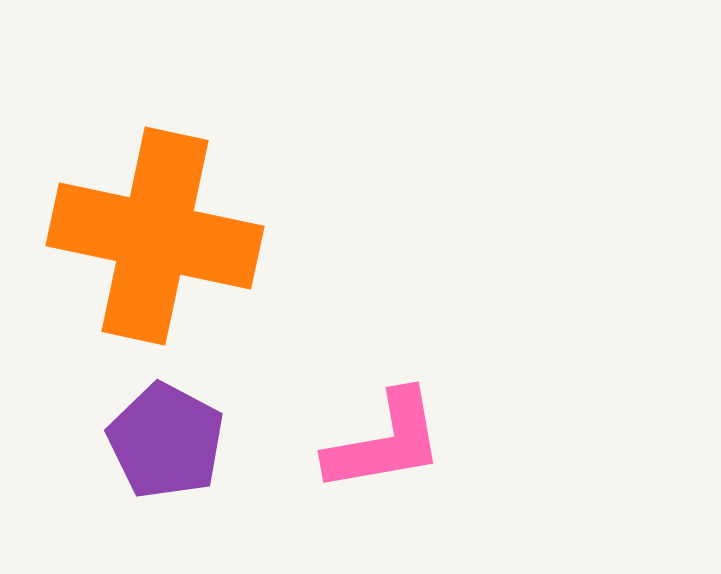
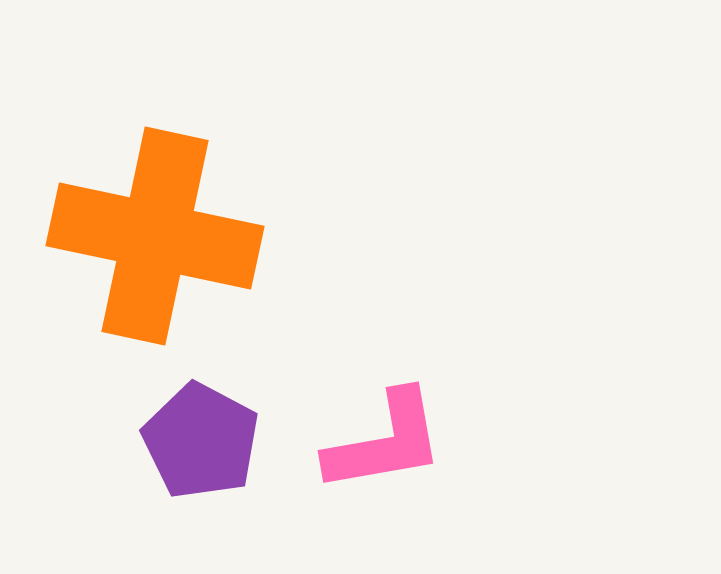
purple pentagon: moved 35 px right
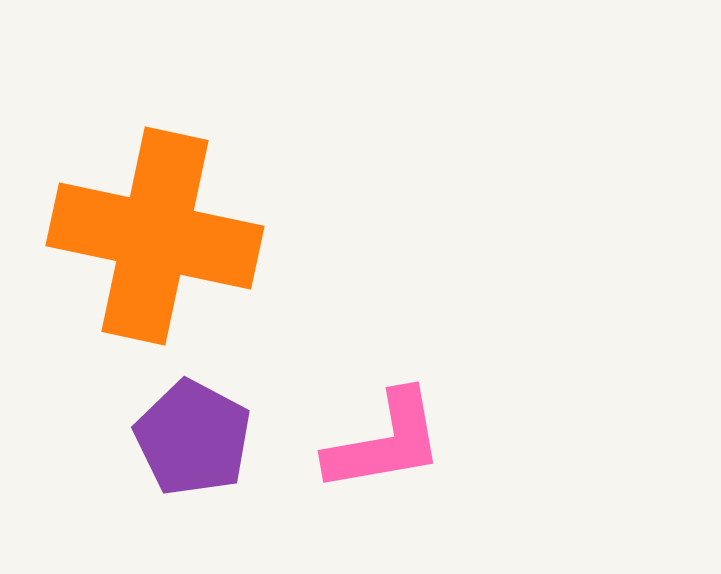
purple pentagon: moved 8 px left, 3 px up
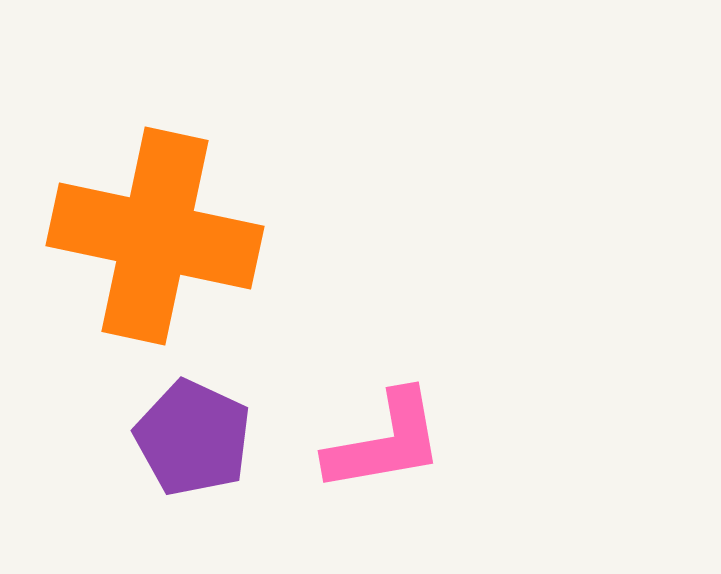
purple pentagon: rotated 3 degrees counterclockwise
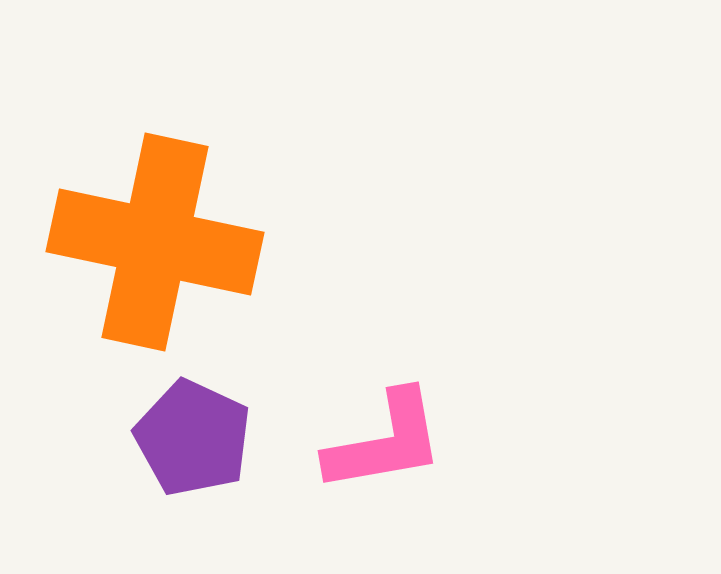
orange cross: moved 6 px down
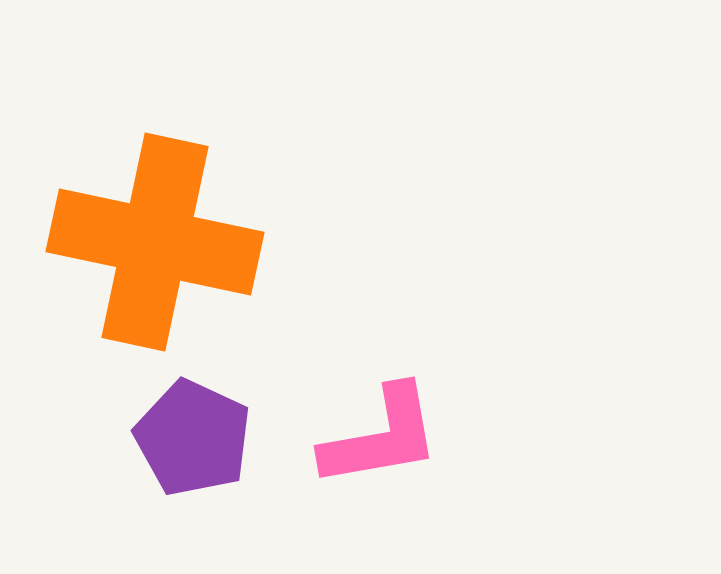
pink L-shape: moved 4 px left, 5 px up
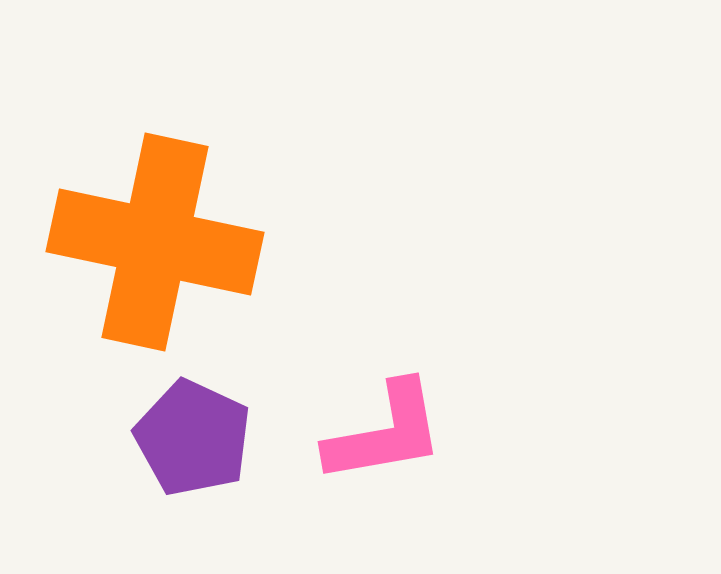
pink L-shape: moved 4 px right, 4 px up
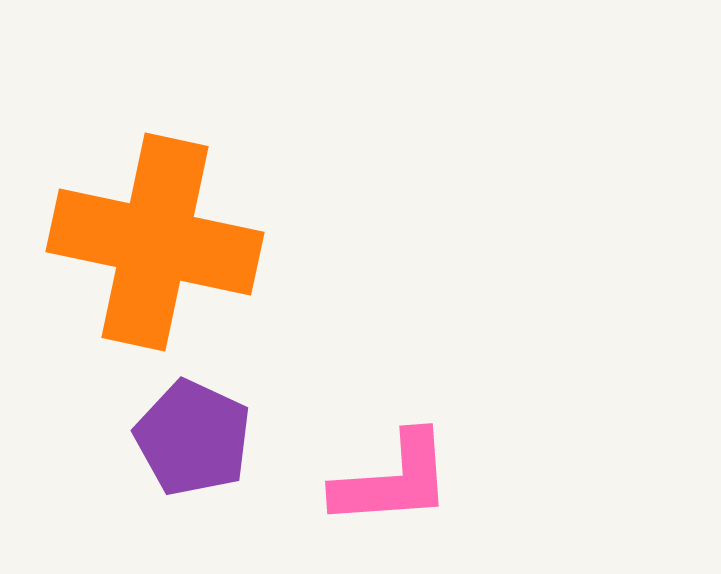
pink L-shape: moved 8 px right, 47 px down; rotated 6 degrees clockwise
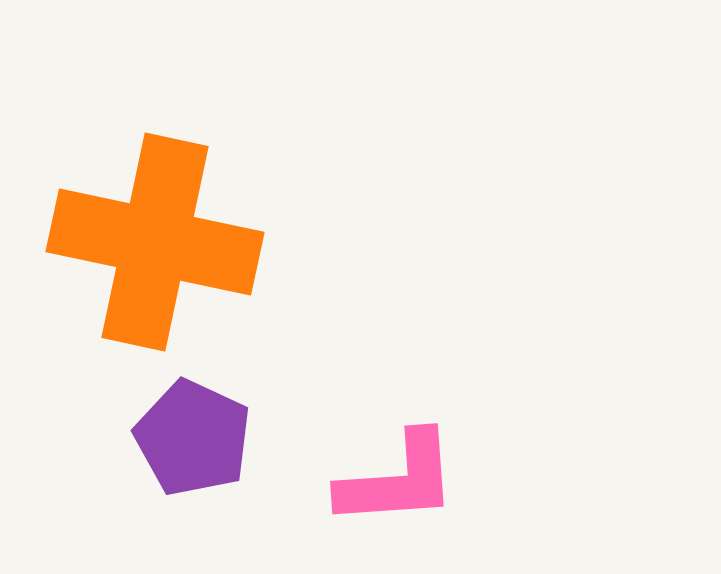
pink L-shape: moved 5 px right
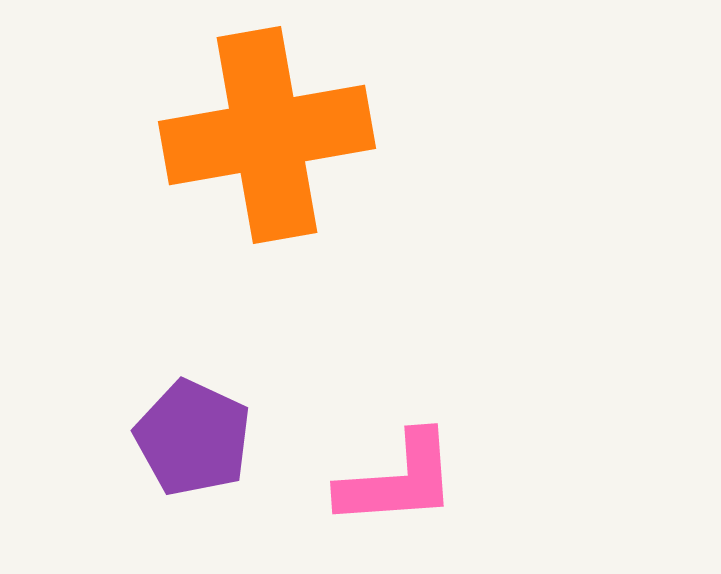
orange cross: moved 112 px right, 107 px up; rotated 22 degrees counterclockwise
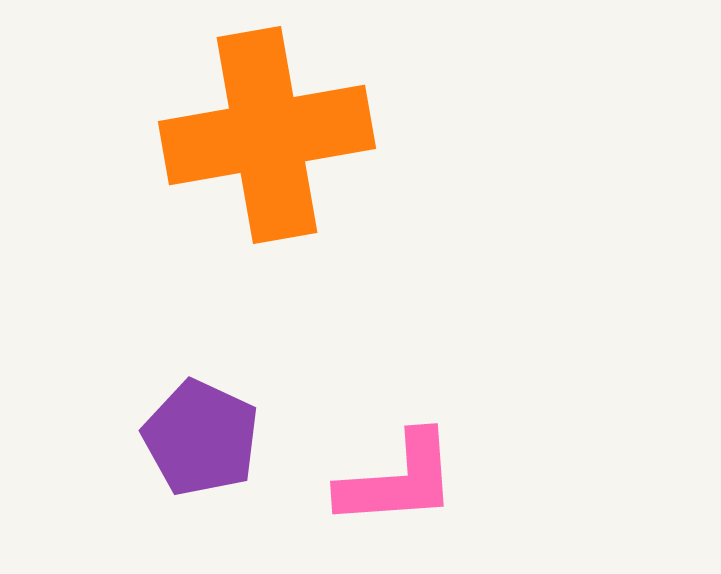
purple pentagon: moved 8 px right
